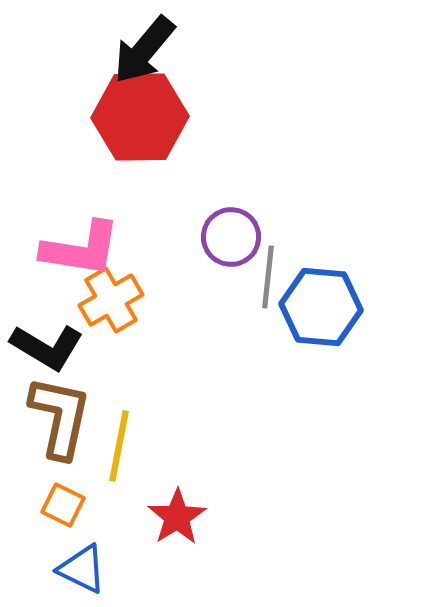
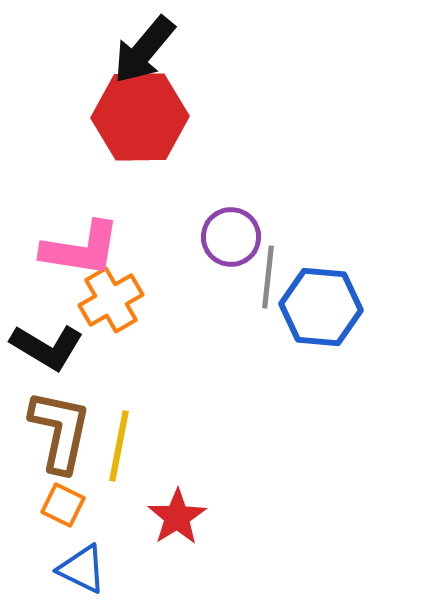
brown L-shape: moved 14 px down
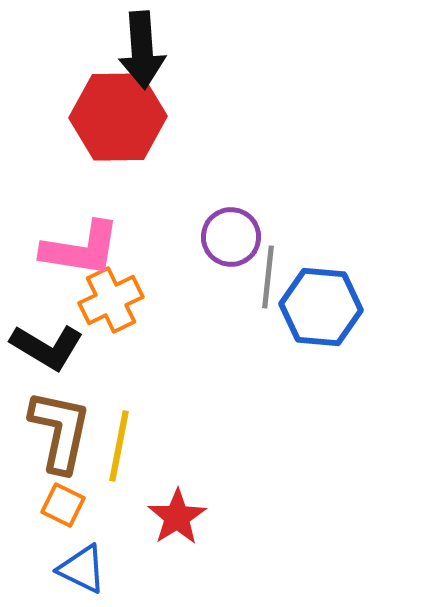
black arrow: moved 2 px left; rotated 44 degrees counterclockwise
red hexagon: moved 22 px left
orange cross: rotated 4 degrees clockwise
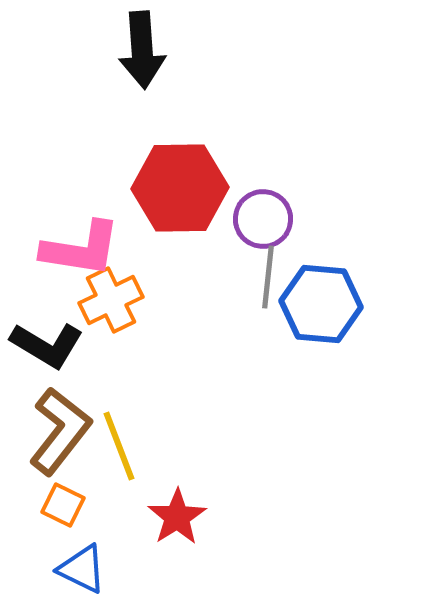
red hexagon: moved 62 px right, 71 px down
purple circle: moved 32 px right, 18 px up
blue hexagon: moved 3 px up
black L-shape: moved 2 px up
brown L-shape: rotated 26 degrees clockwise
yellow line: rotated 32 degrees counterclockwise
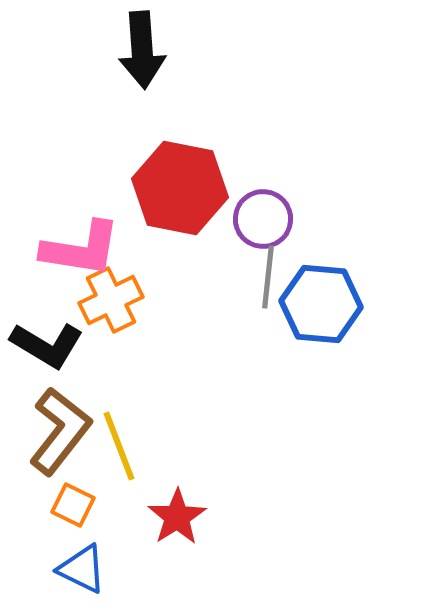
red hexagon: rotated 12 degrees clockwise
orange square: moved 10 px right
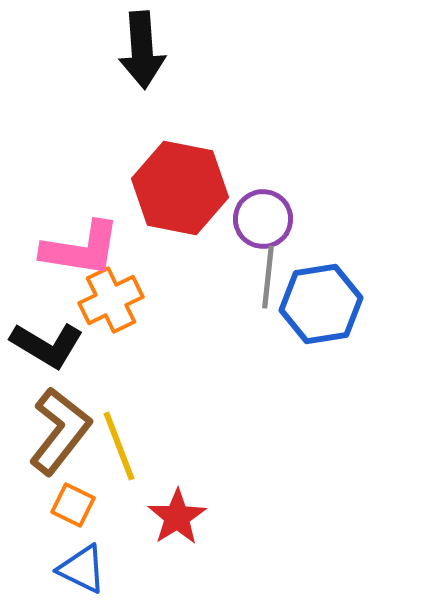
blue hexagon: rotated 14 degrees counterclockwise
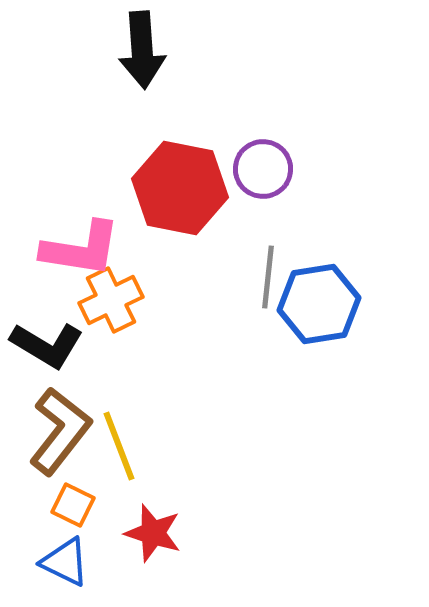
purple circle: moved 50 px up
blue hexagon: moved 2 px left
red star: moved 24 px left, 16 px down; rotated 22 degrees counterclockwise
blue triangle: moved 17 px left, 7 px up
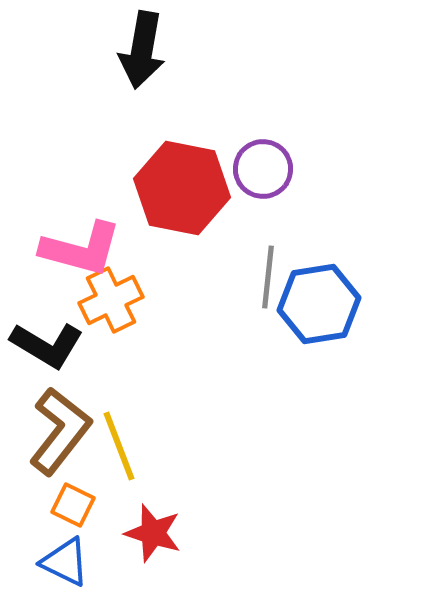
black arrow: rotated 14 degrees clockwise
red hexagon: moved 2 px right
pink L-shape: rotated 6 degrees clockwise
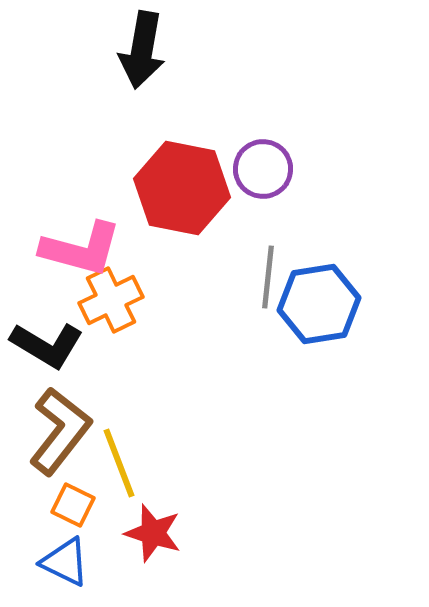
yellow line: moved 17 px down
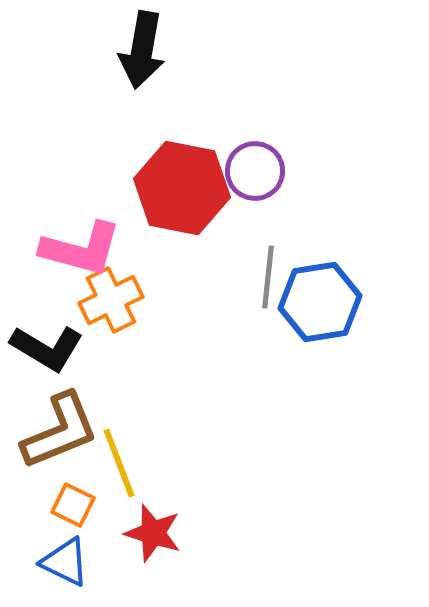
purple circle: moved 8 px left, 2 px down
blue hexagon: moved 1 px right, 2 px up
black L-shape: moved 3 px down
brown L-shape: rotated 30 degrees clockwise
